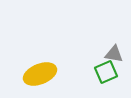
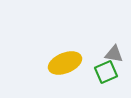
yellow ellipse: moved 25 px right, 11 px up
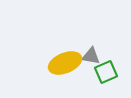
gray triangle: moved 23 px left, 2 px down
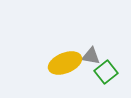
green square: rotated 15 degrees counterclockwise
